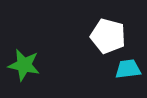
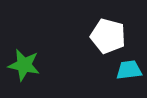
cyan trapezoid: moved 1 px right, 1 px down
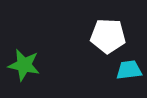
white pentagon: rotated 12 degrees counterclockwise
